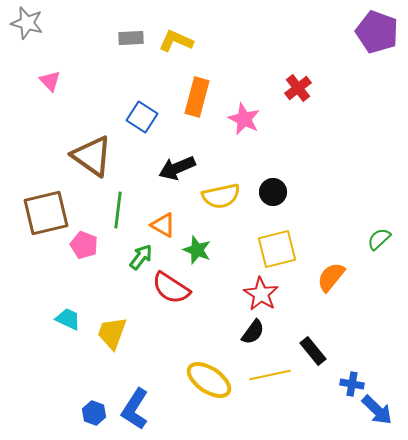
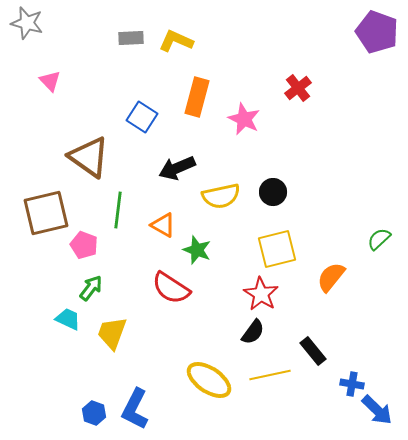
brown triangle: moved 3 px left, 1 px down
green arrow: moved 50 px left, 31 px down
blue L-shape: rotated 6 degrees counterclockwise
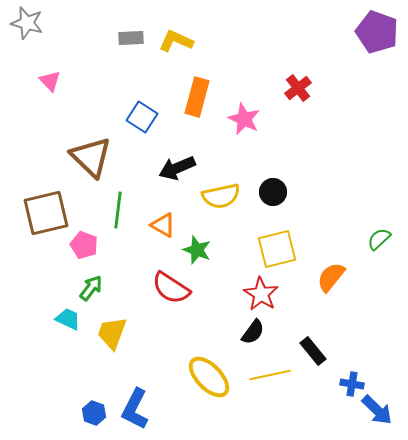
brown triangle: moved 2 px right; rotated 9 degrees clockwise
yellow ellipse: moved 3 px up; rotated 12 degrees clockwise
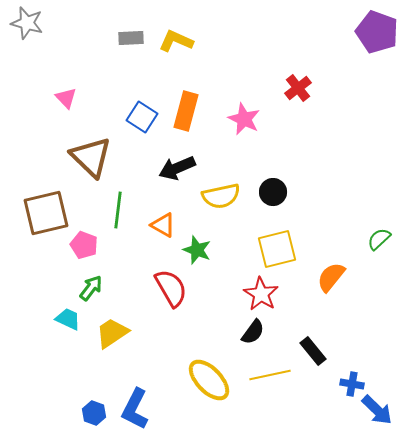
pink triangle: moved 16 px right, 17 px down
orange rectangle: moved 11 px left, 14 px down
red semicircle: rotated 153 degrees counterclockwise
yellow trapezoid: rotated 36 degrees clockwise
yellow ellipse: moved 3 px down
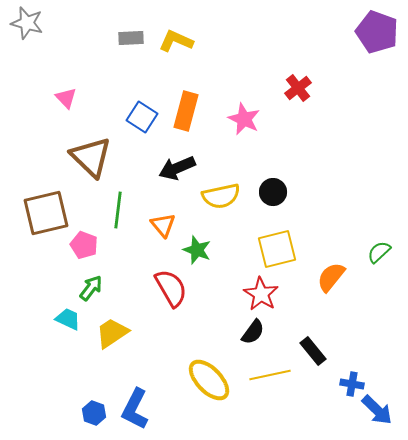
orange triangle: rotated 20 degrees clockwise
green semicircle: moved 13 px down
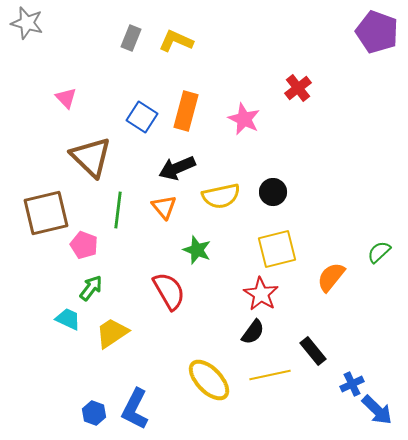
gray rectangle: rotated 65 degrees counterclockwise
orange triangle: moved 1 px right, 18 px up
red semicircle: moved 2 px left, 3 px down
blue cross: rotated 35 degrees counterclockwise
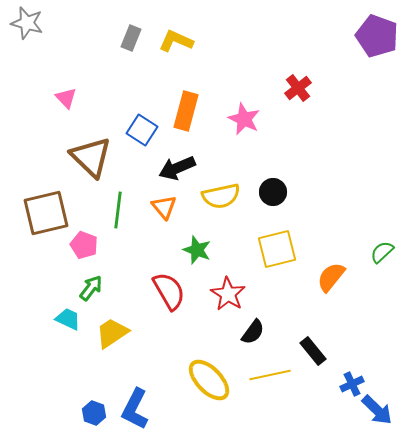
purple pentagon: moved 4 px down
blue square: moved 13 px down
green semicircle: moved 3 px right
red star: moved 33 px left
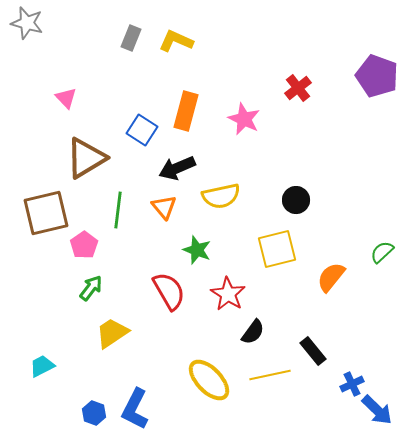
purple pentagon: moved 40 px down
brown triangle: moved 5 px left, 1 px down; rotated 45 degrees clockwise
black circle: moved 23 px right, 8 px down
pink pentagon: rotated 16 degrees clockwise
cyan trapezoid: moved 26 px left, 47 px down; rotated 52 degrees counterclockwise
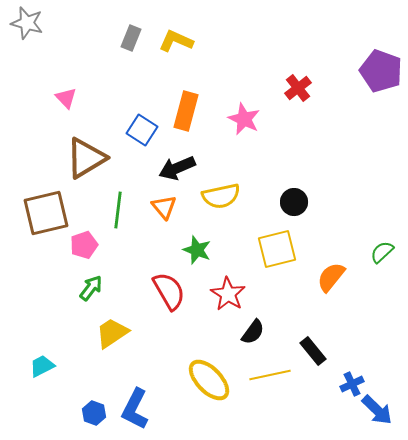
purple pentagon: moved 4 px right, 5 px up
black circle: moved 2 px left, 2 px down
pink pentagon: rotated 16 degrees clockwise
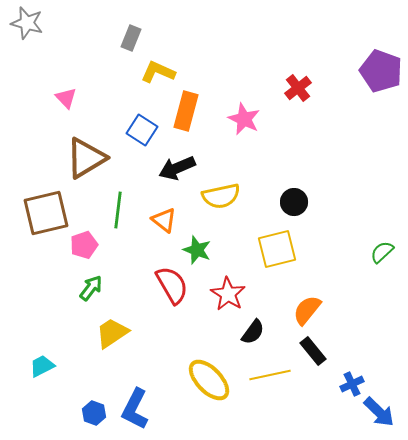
yellow L-shape: moved 18 px left, 31 px down
orange triangle: moved 13 px down; rotated 12 degrees counterclockwise
orange semicircle: moved 24 px left, 33 px down
red semicircle: moved 3 px right, 6 px up
blue arrow: moved 2 px right, 2 px down
